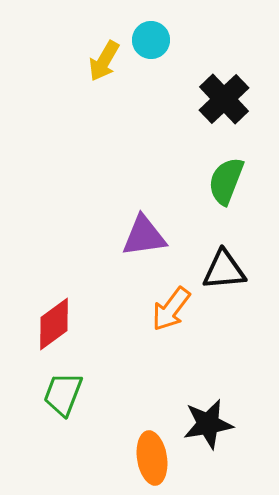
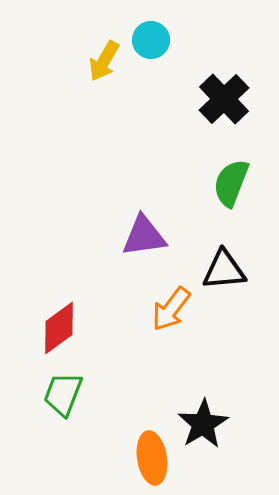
green semicircle: moved 5 px right, 2 px down
red diamond: moved 5 px right, 4 px down
black star: moved 5 px left; rotated 21 degrees counterclockwise
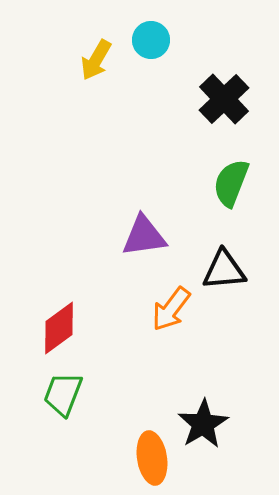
yellow arrow: moved 8 px left, 1 px up
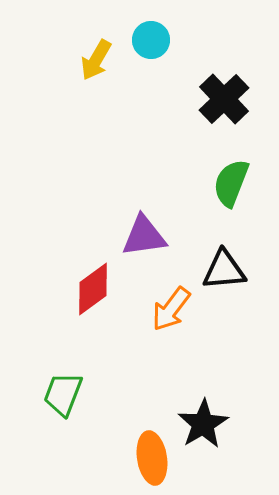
red diamond: moved 34 px right, 39 px up
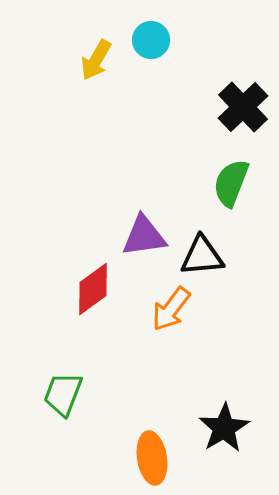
black cross: moved 19 px right, 8 px down
black triangle: moved 22 px left, 14 px up
black star: moved 21 px right, 4 px down
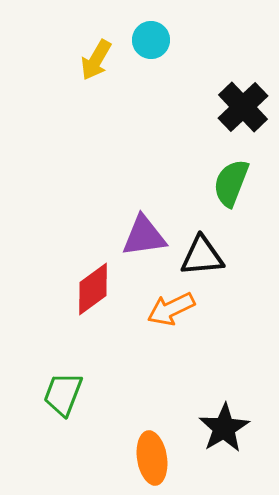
orange arrow: rotated 27 degrees clockwise
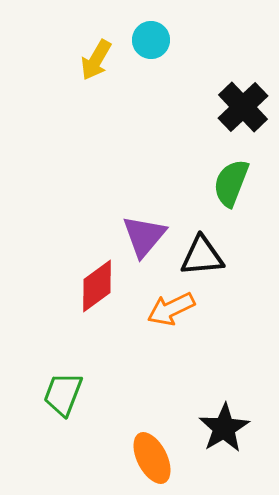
purple triangle: rotated 42 degrees counterclockwise
red diamond: moved 4 px right, 3 px up
orange ellipse: rotated 18 degrees counterclockwise
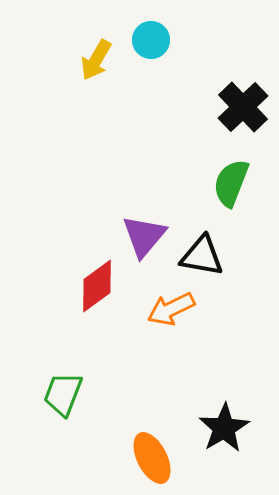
black triangle: rotated 15 degrees clockwise
